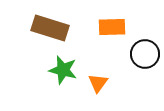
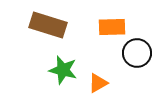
brown rectangle: moved 2 px left, 3 px up
black circle: moved 8 px left, 1 px up
orange triangle: rotated 25 degrees clockwise
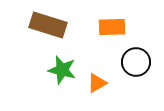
black circle: moved 1 px left, 9 px down
green star: moved 1 px left
orange triangle: moved 1 px left
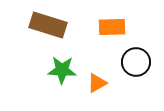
green star: rotated 12 degrees counterclockwise
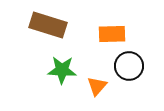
orange rectangle: moved 7 px down
black circle: moved 7 px left, 4 px down
orange triangle: moved 3 px down; rotated 20 degrees counterclockwise
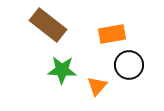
brown rectangle: rotated 21 degrees clockwise
orange rectangle: rotated 8 degrees counterclockwise
black circle: moved 1 px up
